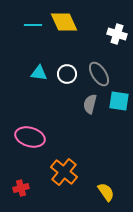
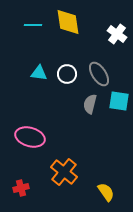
yellow diamond: moved 4 px right; rotated 16 degrees clockwise
white cross: rotated 18 degrees clockwise
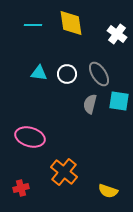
yellow diamond: moved 3 px right, 1 px down
yellow semicircle: moved 2 px right, 1 px up; rotated 144 degrees clockwise
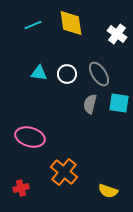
cyan line: rotated 24 degrees counterclockwise
cyan square: moved 2 px down
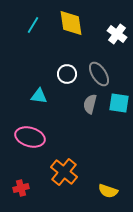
cyan line: rotated 36 degrees counterclockwise
cyan triangle: moved 23 px down
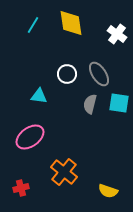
pink ellipse: rotated 52 degrees counterclockwise
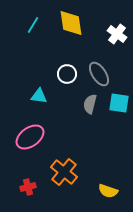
red cross: moved 7 px right, 1 px up
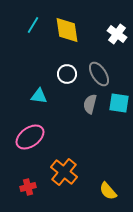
yellow diamond: moved 4 px left, 7 px down
yellow semicircle: rotated 30 degrees clockwise
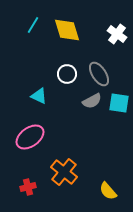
yellow diamond: rotated 8 degrees counterclockwise
cyan triangle: rotated 18 degrees clockwise
gray semicircle: moved 2 px right, 3 px up; rotated 132 degrees counterclockwise
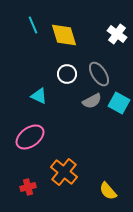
cyan line: rotated 54 degrees counterclockwise
yellow diamond: moved 3 px left, 5 px down
cyan square: rotated 20 degrees clockwise
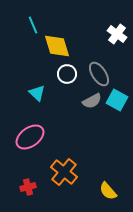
yellow diamond: moved 7 px left, 11 px down
cyan triangle: moved 2 px left, 3 px up; rotated 18 degrees clockwise
cyan square: moved 2 px left, 3 px up
